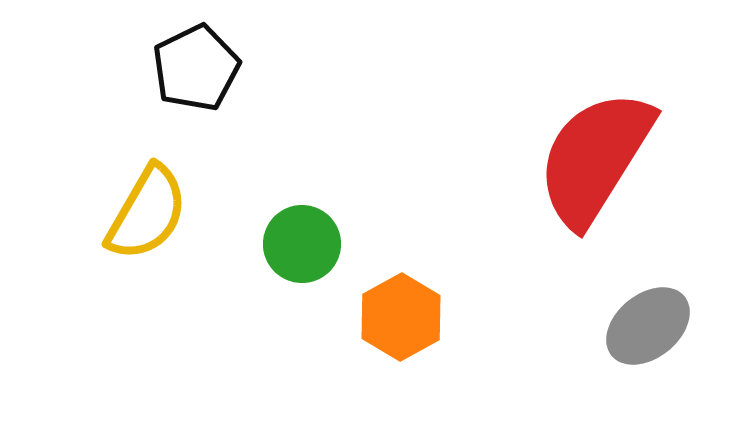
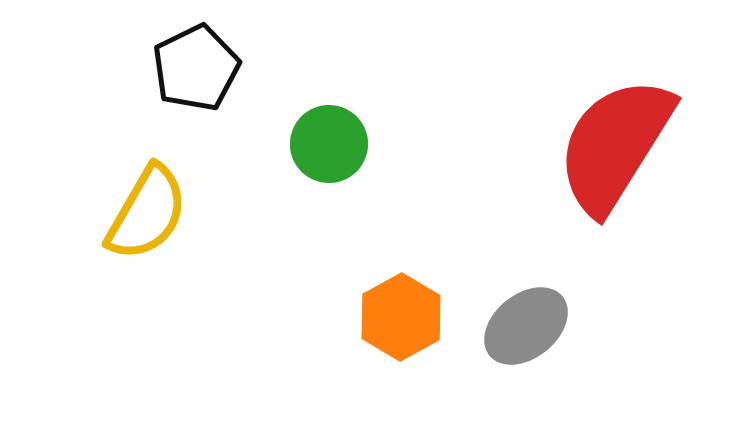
red semicircle: moved 20 px right, 13 px up
green circle: moved 27 px right, 100 px up
gray ellipse: moved 122 px left
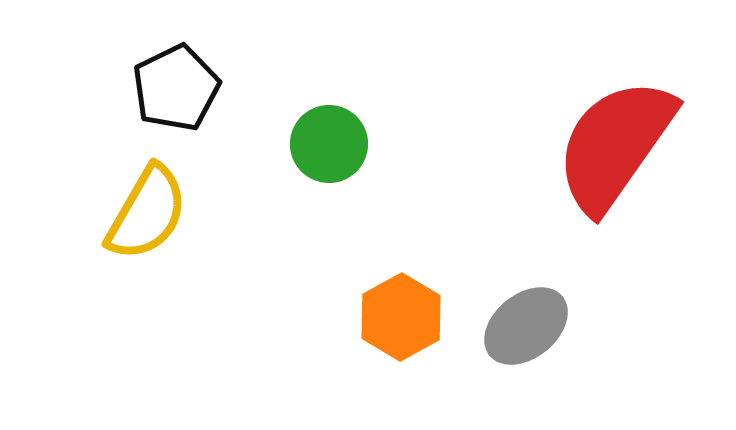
black pentagon: moved 20 px left, 20 px down
red semicircle: rotated 3 degrees clockwise
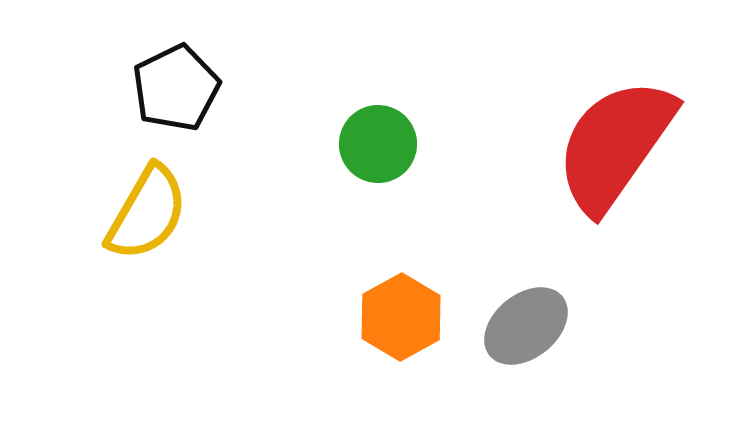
green circle: moved 49 px right
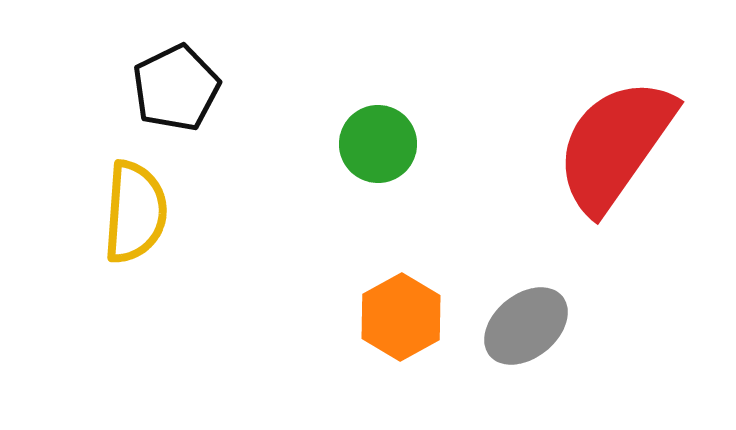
yellow semicircle: moved 12 px left, 1 px up; rotated 26 degrees counterclockwise
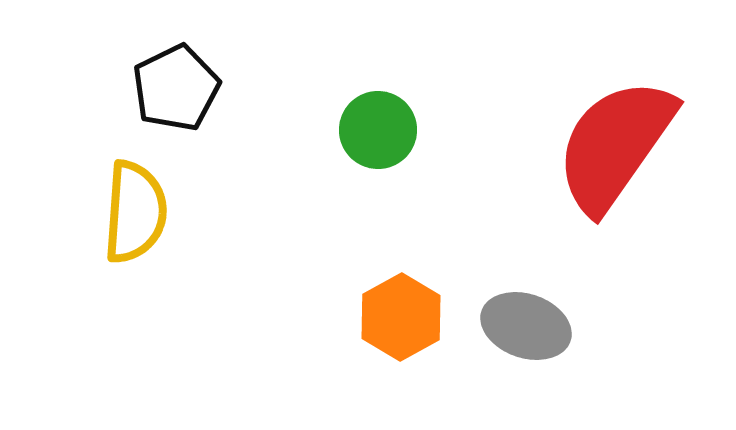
green circle: moved 14 px up
gray ellipse: rotated 58 degrees clockwise
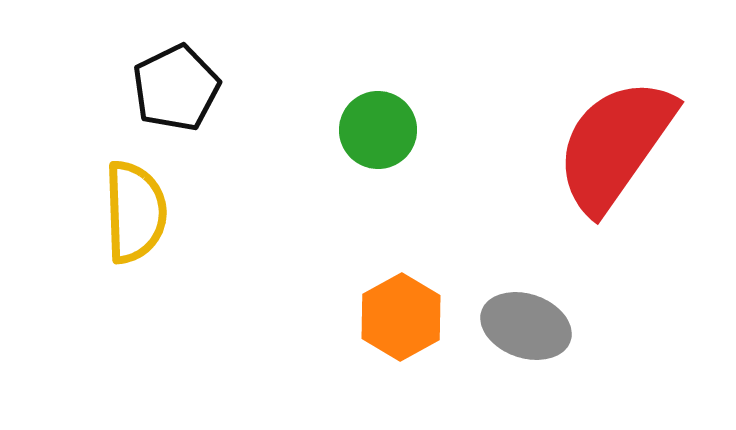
yellow semicircle: rotated 6 degrees counterclockwise
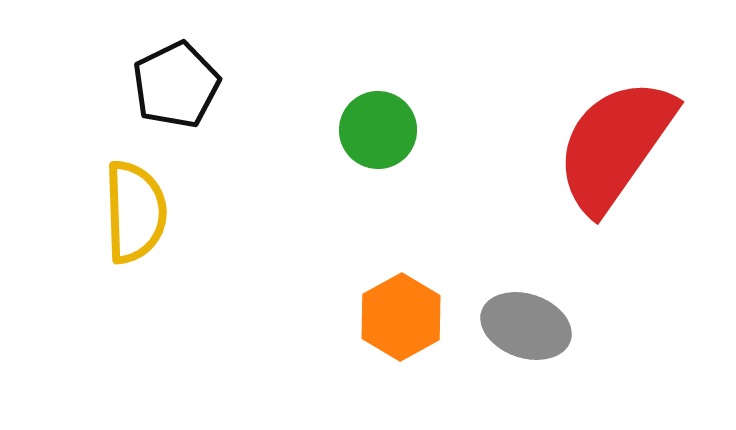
black pentagon: moved 3 px up
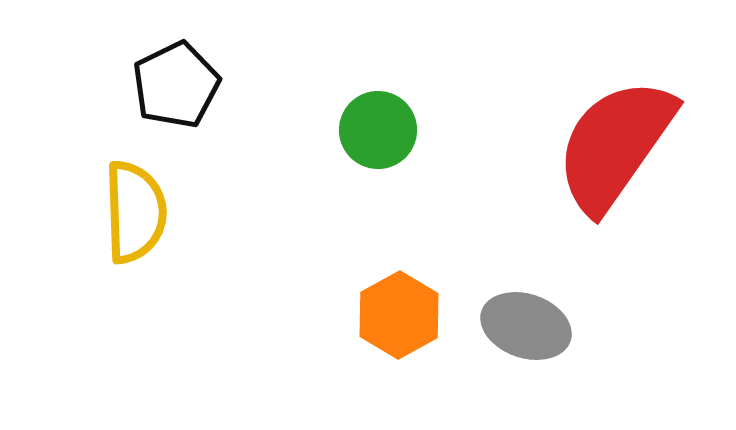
orange hexagon: moved 2 px left, 2 px up
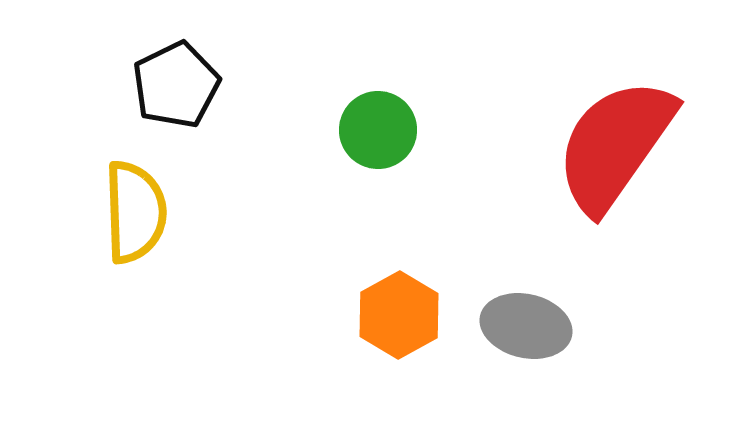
gray ellipse: rotated 6 degrees counterclockwise
